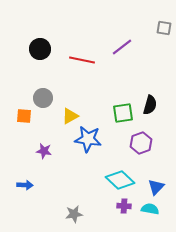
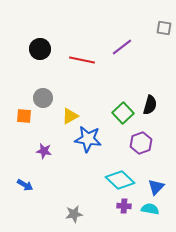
green square: rotated 35 degrees counterclockwise
blue arrow: rotated 28 degrees clockwise
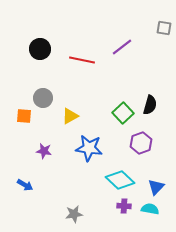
blue star: moved 1 px right, 9 px down
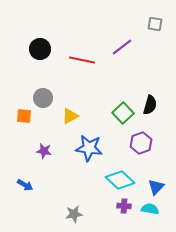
gray square: moved 9 px left, 4 px up
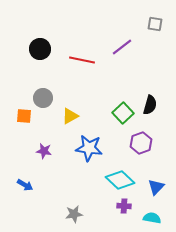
cyan semicircle: moved 2 px right, 9 px down
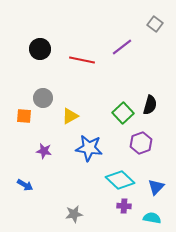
gray square: rotated 28 degrees clockwise
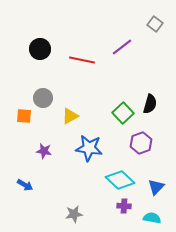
black semicircle: moved 1 px up
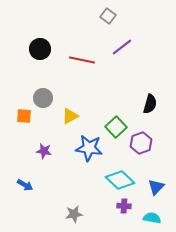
gray square: moved 47 px left, 8 px up
green square: moved 7 px left, 14 px down
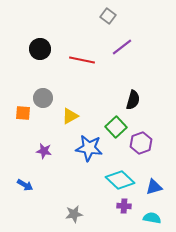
black semicircle: moved 17 px left, 4 px up
orange square: moved 1 px left, 3 px up
blue triangle: moved 2 px left; rotated 30 degrees clockwise
